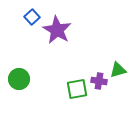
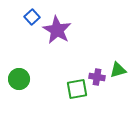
purple cross: moved 2 px left, 4 px up
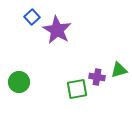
green triangle: moved 1 px right
green circle: moved 3 px down
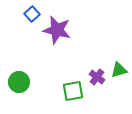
blue square: moved 3 px up
purple star: rotated 16 degrees counterclockwise
purple cross: rotated 28 degrees clockwise
green square: moved 4 px left, 2 px down
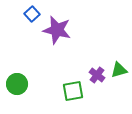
purple cross: moved 2 px up
green circle: moved 2 px left, 2 px down
